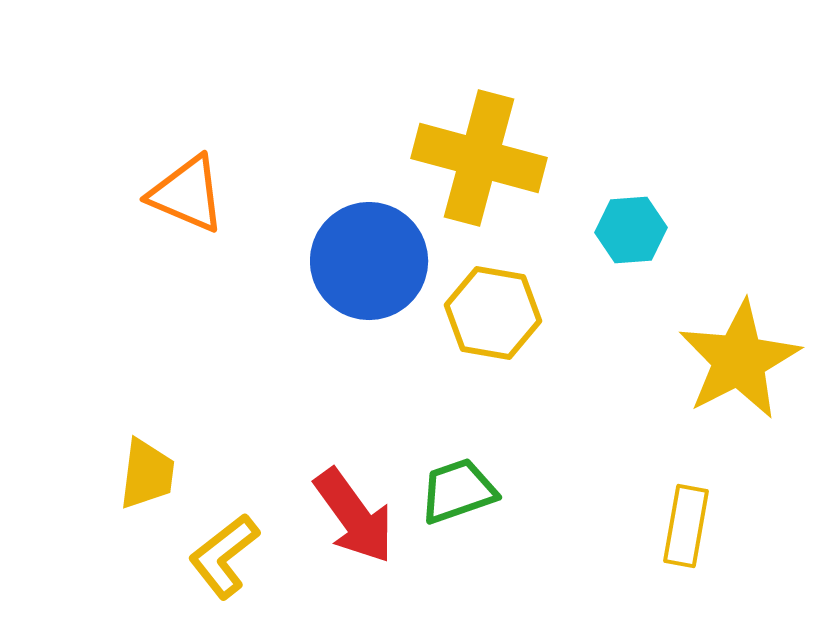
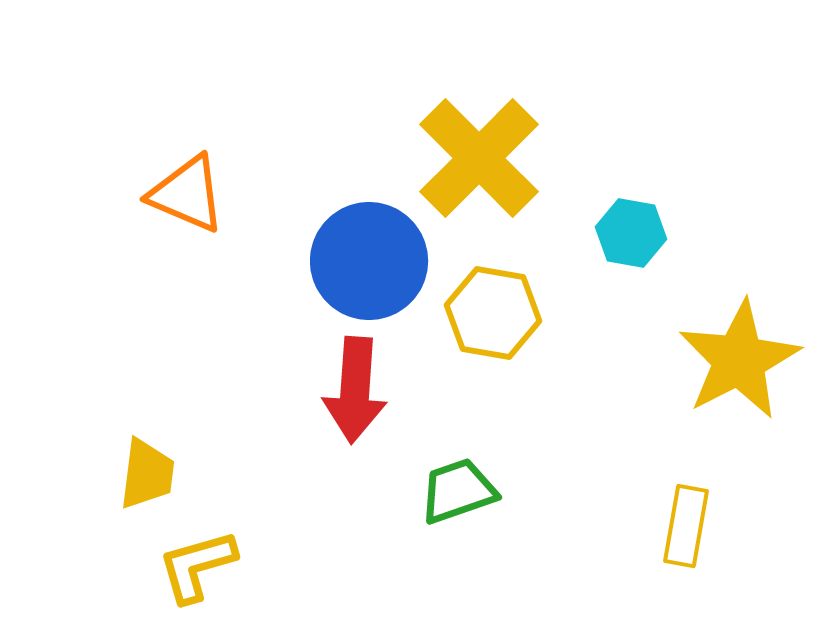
yellow cross: rotated 30 degrees clockwise
cyan hexagon: moved 3 px down; rotated 14 degrees clockwise
red arrow: moved 1 px right, 126 px up; rotated 40 degrees clockwise
yellow L-shape: moved 27 px left, 10 px down; rotated 22 degrees clockwise
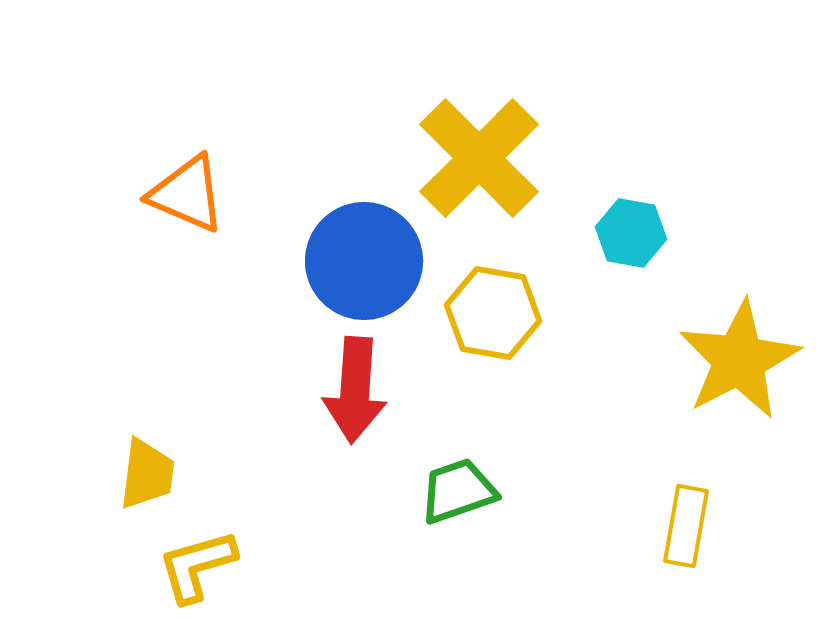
blue circle: moved 5 px left
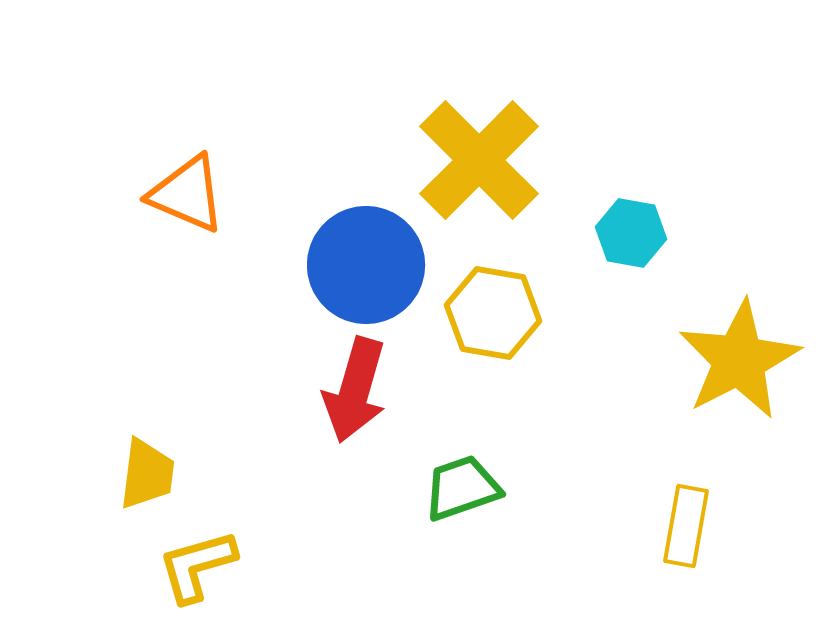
yellow cross: moved 2 px down
blue circle: moved 2 px right, 4 px down
red arrow: rotated 12 degrees clockwise
green trapezoid: moved 4 px right, 3 px up
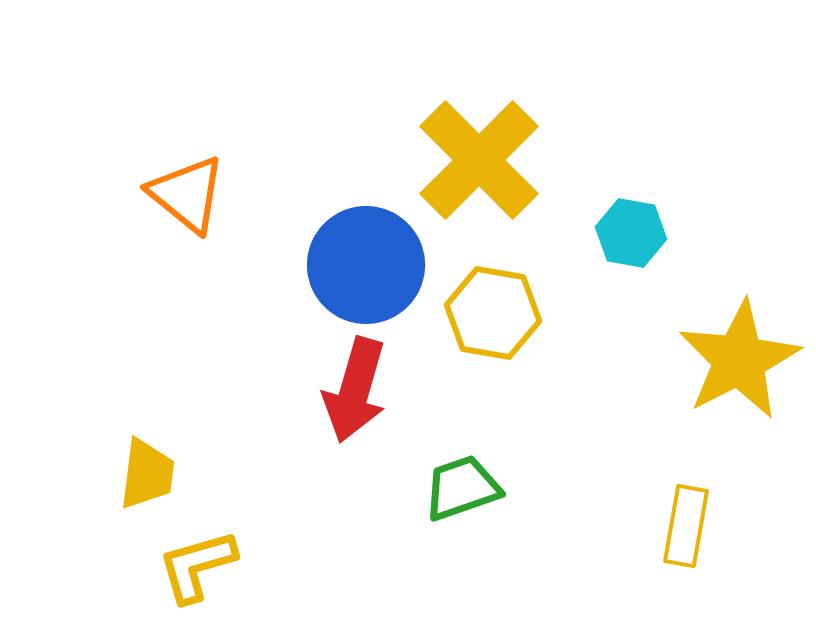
orange triangle: rotated 16 degrees clockwise
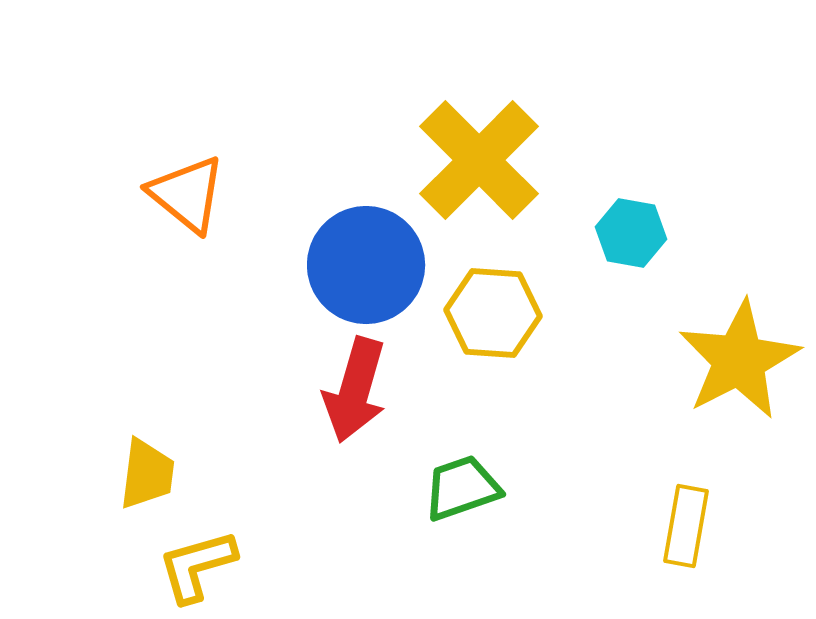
yellow hexagon: rotated 6 degrees counterclockwise
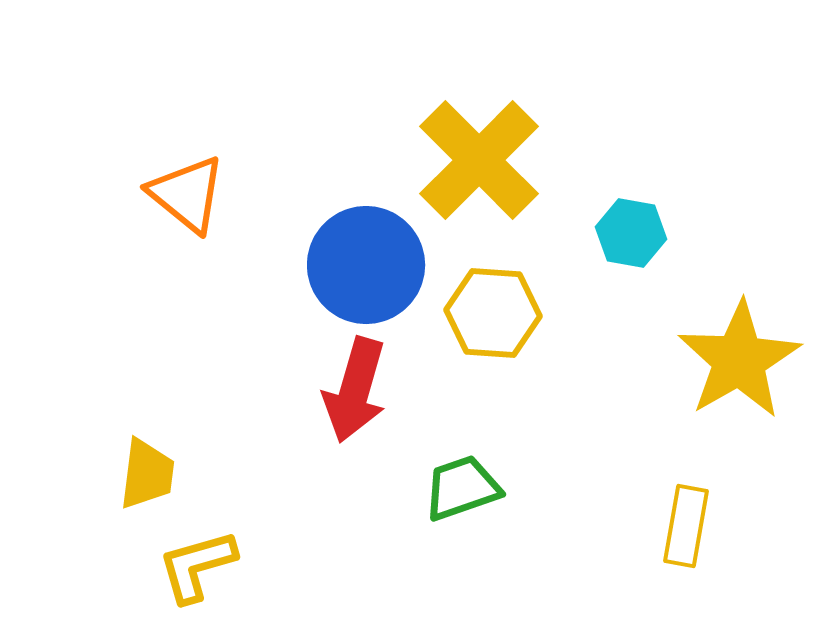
yellow star: rotated 3 degrees counterclockwise
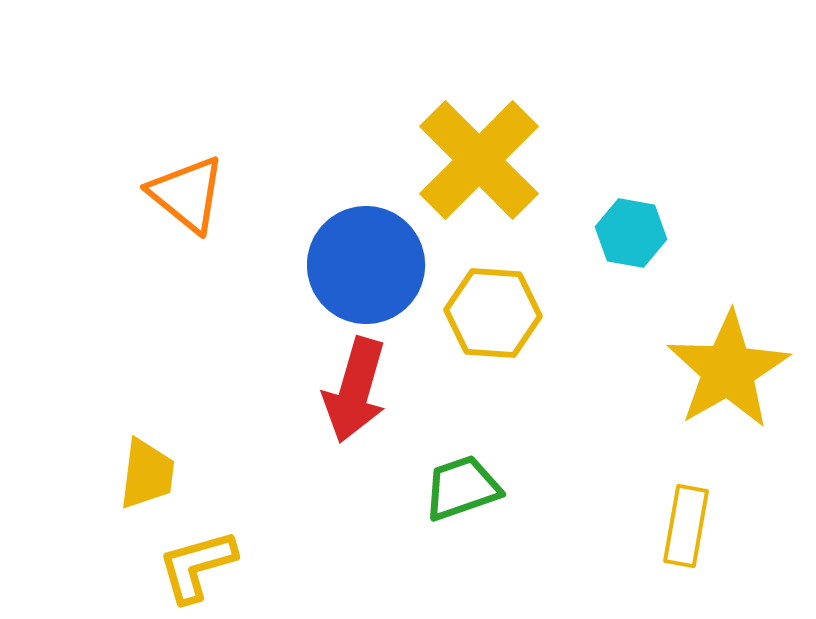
yellow star: moved 11 px left, 10 px down
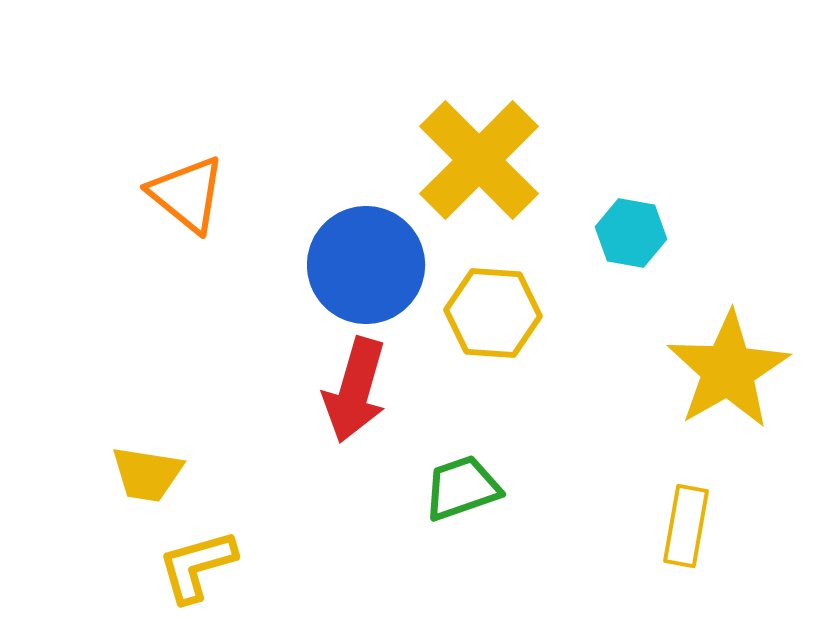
yellow trapezoid: rotated 92 degrees clockwise
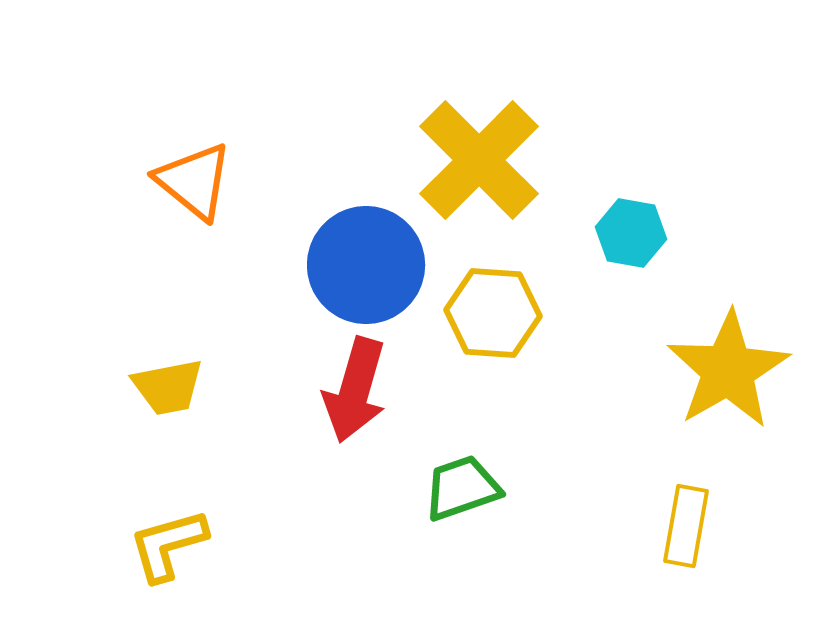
orange triangle: moved 7 px right, 13 px up
yellow trapezoid: moved 21 px right, 87 px up; rotated 20 degrees counterclockwise
yellow L-shape: moved 29 px left, 21 px up
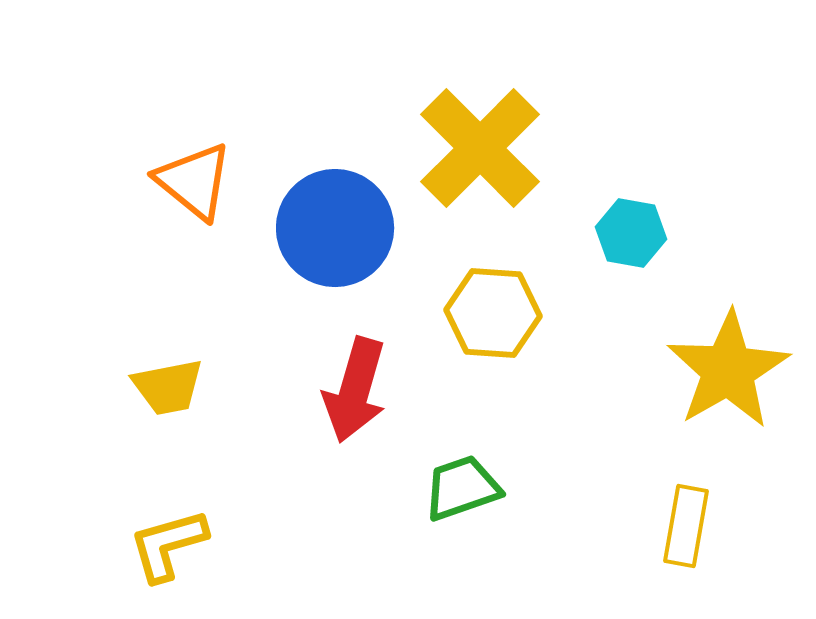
yellow cross: moved 1 px right, 12 px up
blue circle: moved 31 px left, 37 px up
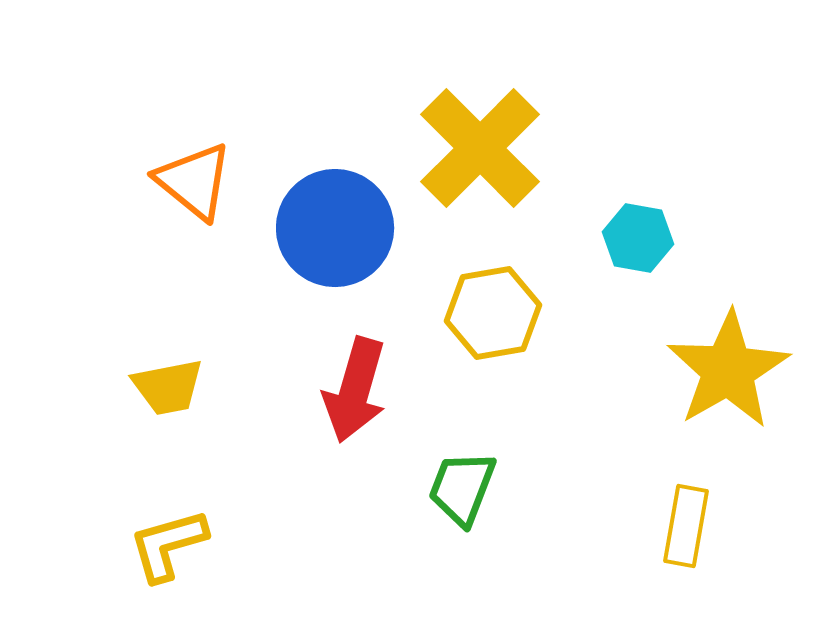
cyan hexagon: moved 7 px right, 5 px down
yellow hexagon: rotated 14 degrees counterclockwise
green trapezoid: rotated 50 degrees counterclockwise
